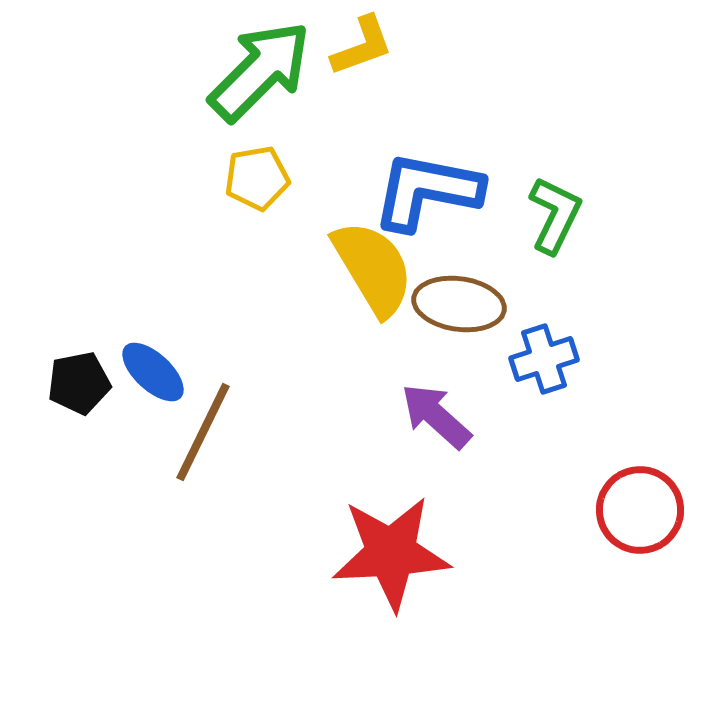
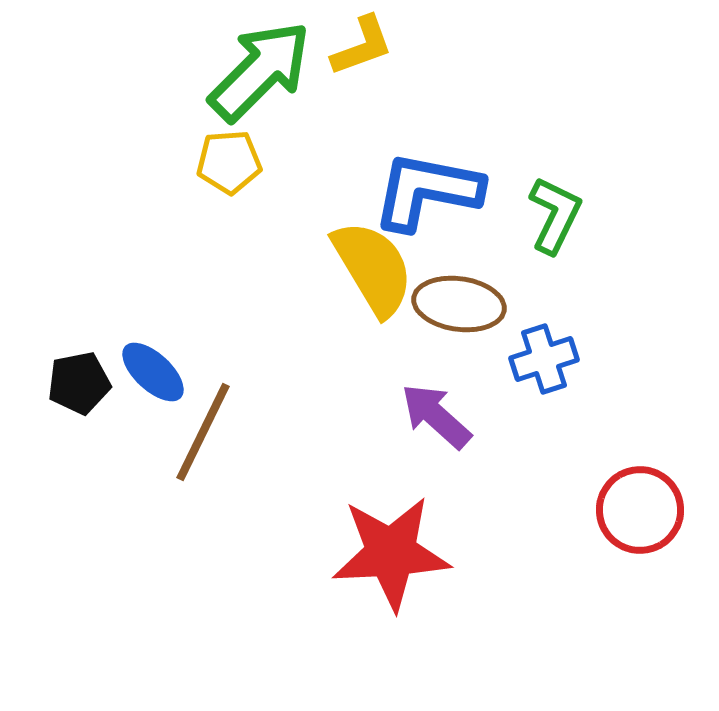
yellow pentagon: moved 28 px left, 16 px up; rotated 6 degrees clockwise
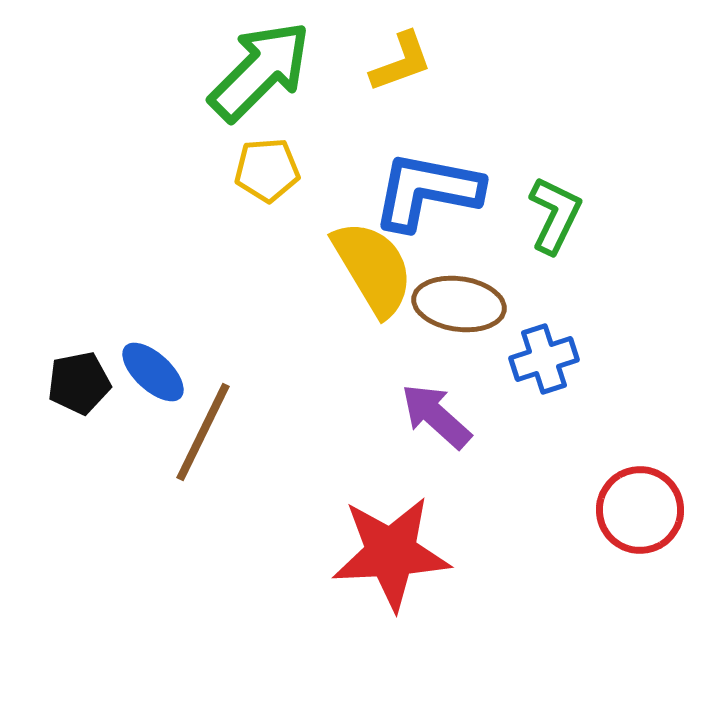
yellow L-shape: moved 39 px right, 16 px down
yellow pentagon: moved 38 px right, 8 px down
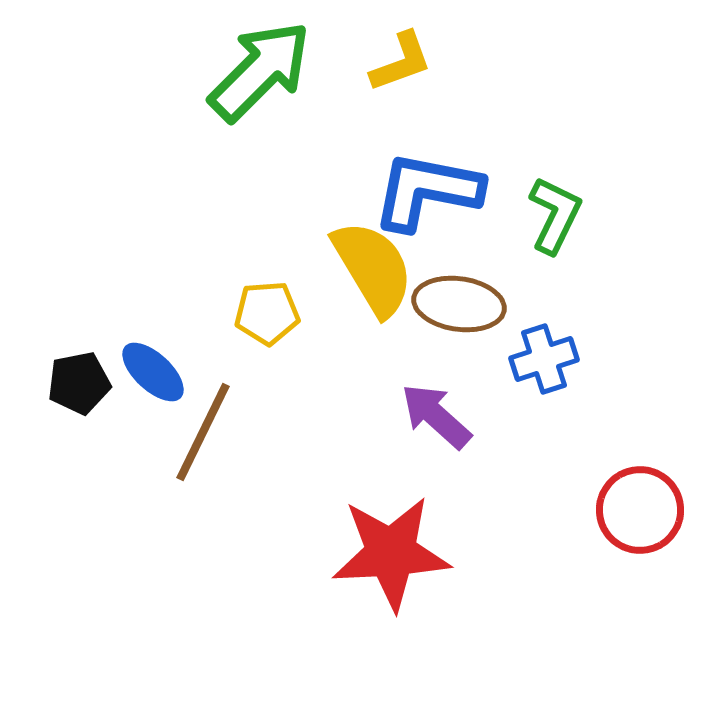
yellow pentagon: moved 143 px down
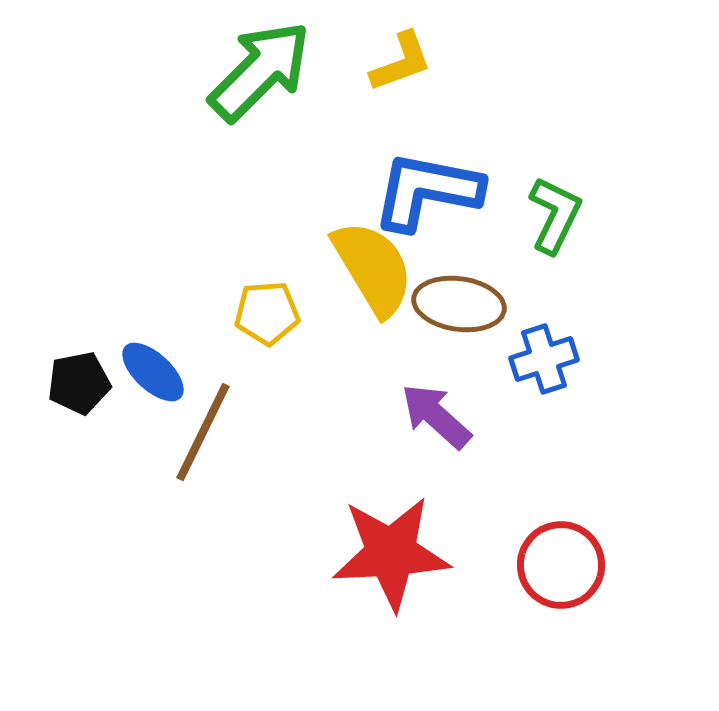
red circle: moved 79 px left, 55 px down
